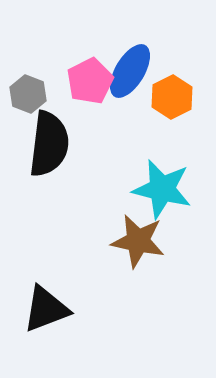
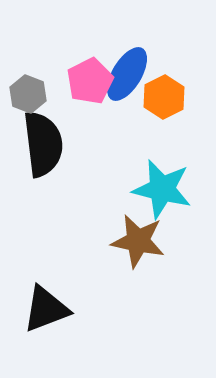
blue ellipse: moved 3 px left, 3 px down
orange hexagon: moved 8 px left
black semicircle: moved 6 px left; rotated 14 degrees counterclockwise
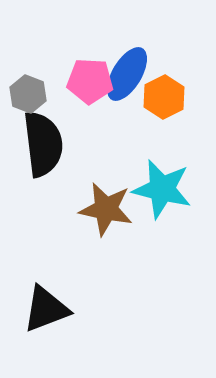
pink pentagon: rotated 30 degrees clockwise
brown star: moved 32 px left, 32 px up
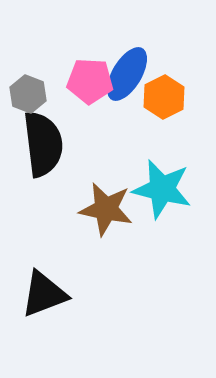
black triangle: moved 2 px left, 15 px up
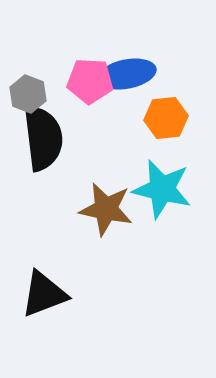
blue ellipse: rotated 48 degrees clockwise
orange hexagon: moved 2 px right, 21 px down; rotated 21 degrees clockwise
black semicircle: moved 6 px up
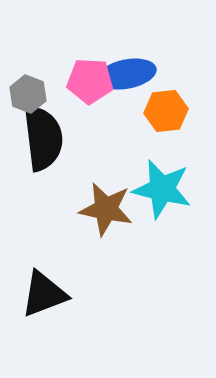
orange hexagon: moved 7 px up
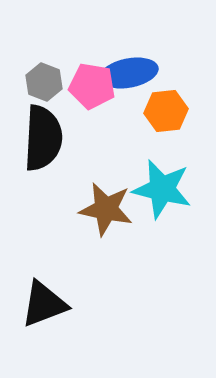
blue ellipse: moved 2 px right, 1 px up
pink pentagon: moved 2 px right, 5 px down; rotated 6 degrees clockwise
gray hexagon: moved 16 px right, 12 px up
black semicircle: rotated 10 degrees clockwise
black triangle: moved 10 px down
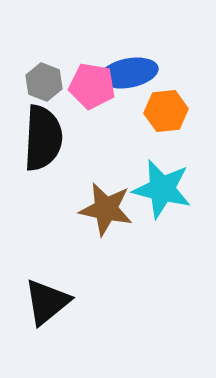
black triangle: moved 3 px right, 2 px up; rotated 18 degrees counterclockwise
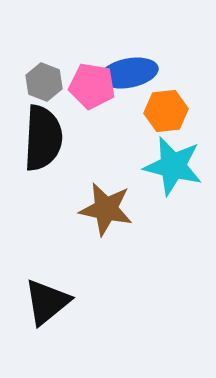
cyan star: moved 11 px right, 23 px up
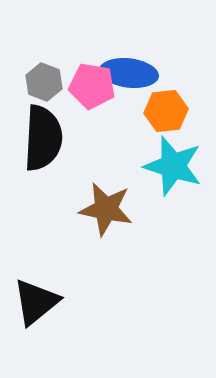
blue ellipse: rotated 18 degrees clockwise
cyan star: rotated 4 degrees clockwise
black triangle: moved 11 px left
